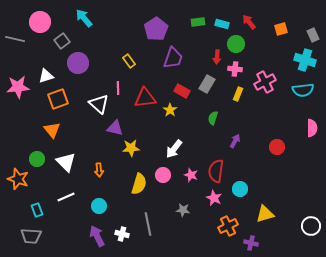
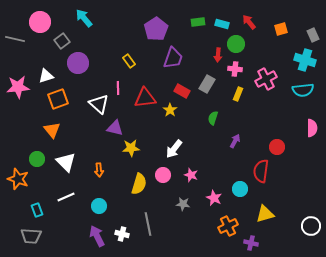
red arrow at (217, 57): moved 1 px right, 2 px up
pink cross at (265, 82): moved 1 px right, 3 px up
red semicircle at (216, 171): moved 45 px right
gray star at (183, 210): moved 6 px up
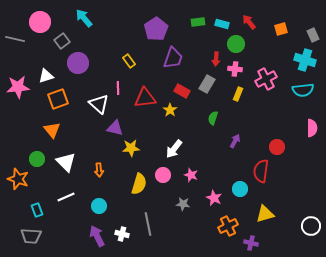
red arrow at (218, 55): moved 2 px left, 4 px down
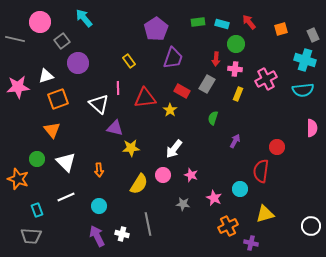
yellow semicircle at (139, 184): rotated 15 degrees clockwise
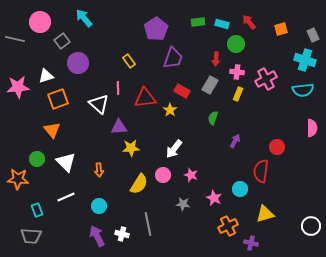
pink cross at (235, 69): moved 2 px right, 3 px down
gray rectangle at (207, 84): moved 3 px right, 1 px down
purple triangle at (115, 128): moved 4 px right, 1 px up; rotated 18 degrees counterclockwise
orange star at (18, 179): rotated 15 degrees counterclockwise
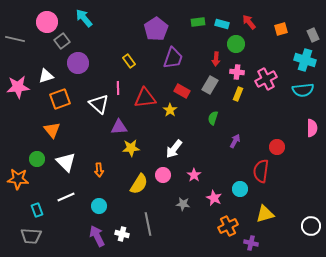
pink circle at (40, 22): moved 7 px right
orange square at (58, 99): moved 2 px right
pink star at (191, 175): moved 3 px right; rotated 16 degrees clockwise
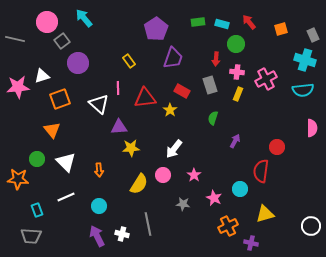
white triangle at (46, 76): moved 4 px left
gray rectangle at (210, 85): rotated 48 degrees counterclockwise
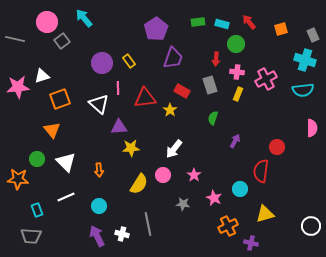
purple circle at (78, 63): moved 24 px right
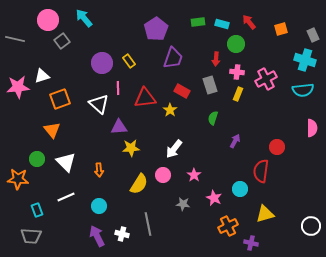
pink circle at (47, 22): moved 1 px right, 2 px up
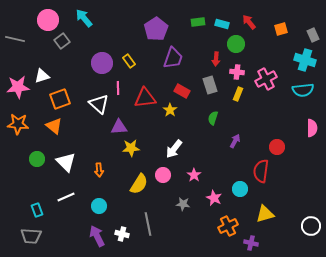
orange triangle at (52, 130): moved 2 px right, 4 px up; rotated 12 degrees counterclockwise
orange star at (18, 179): moved 55 px up
